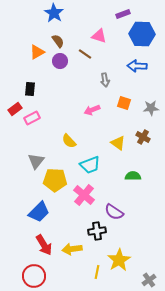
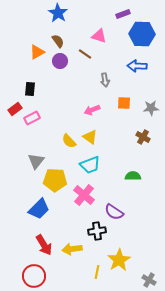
blue star: moved 4 px right
orange square: rotated 16 degrees counterclockwise
yellow triangle: moved 28 px left, 6 px up
blue trapezoid: moved 3 px up
gray cross: rotated 24 degrees counterclockwise
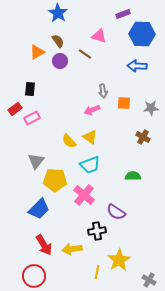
gray arrow: moved 2 px left, 11 px down
purple semicircle: moved 2 px right
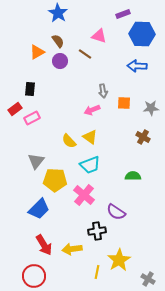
gray cross: moved 1 px left, 1 px up
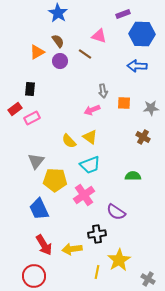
pink cross: rotated 15 degrees clockwise
blue trapezoid: rotated 110 degrees clockwise
black cross: moved 3 px down
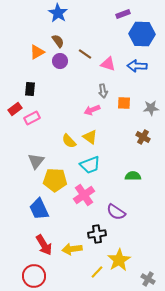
pink triangle: moved 9 px right, 28 px down
yellow line: rotated 32 degrees clockwise
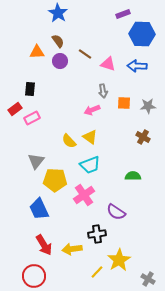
orange triangle: rotated 28 degrees clockwise
gray star: moved 3 px left, 2 px up
